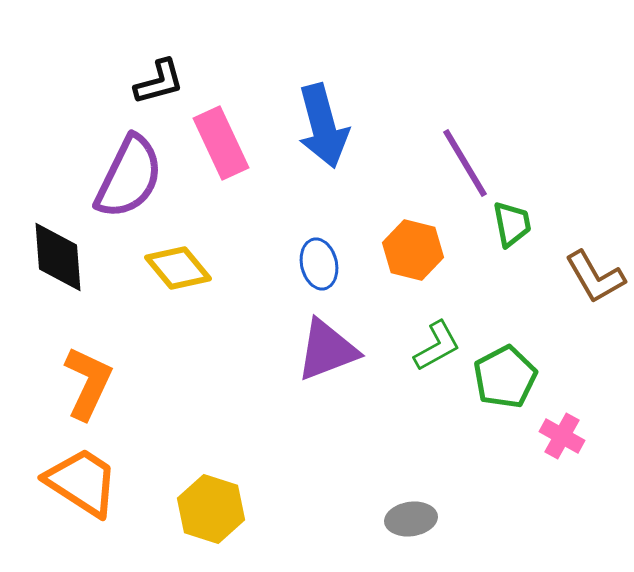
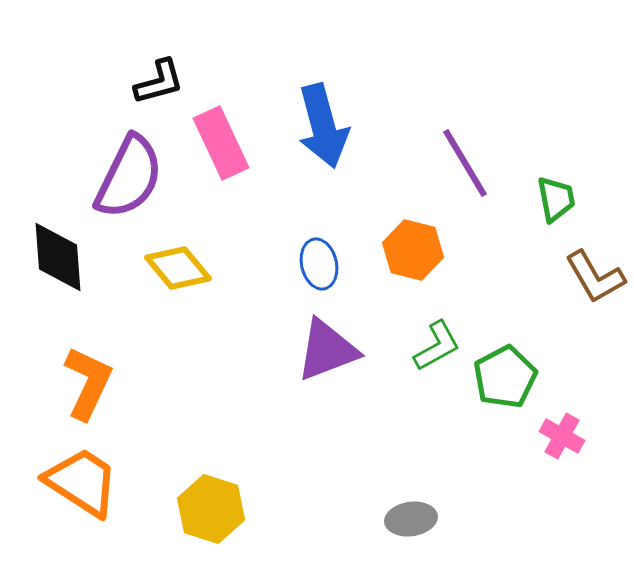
green trapezoid: moved 44 px right, 25 px up
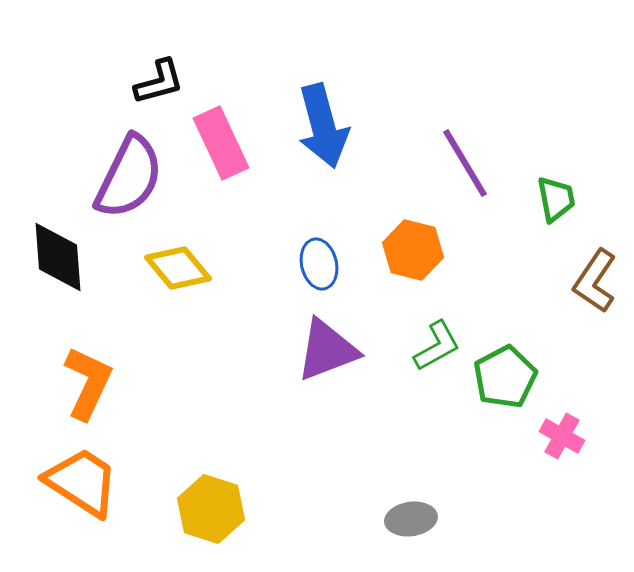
brown L-shape: moved 4 px down; rotated 64 degrees clockwise
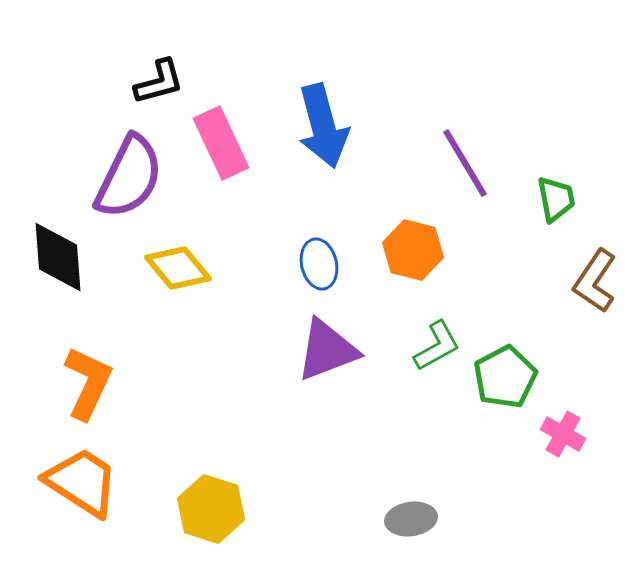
pink cross: moved 1 px right, 2 px up
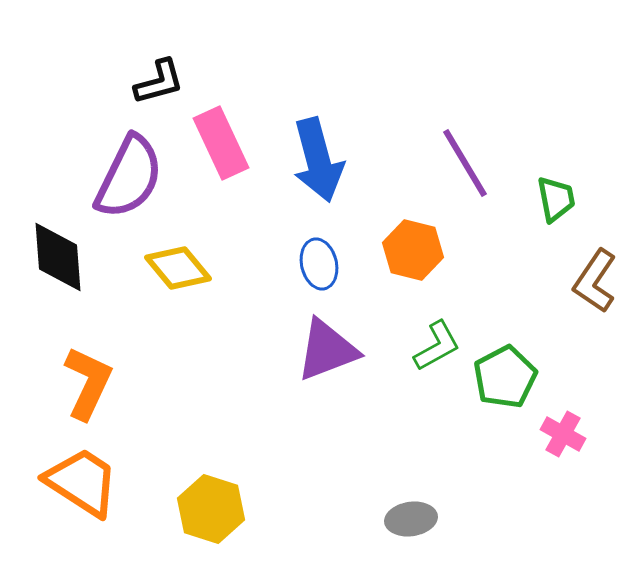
blue arrow: moved 5 px left, 34 px down
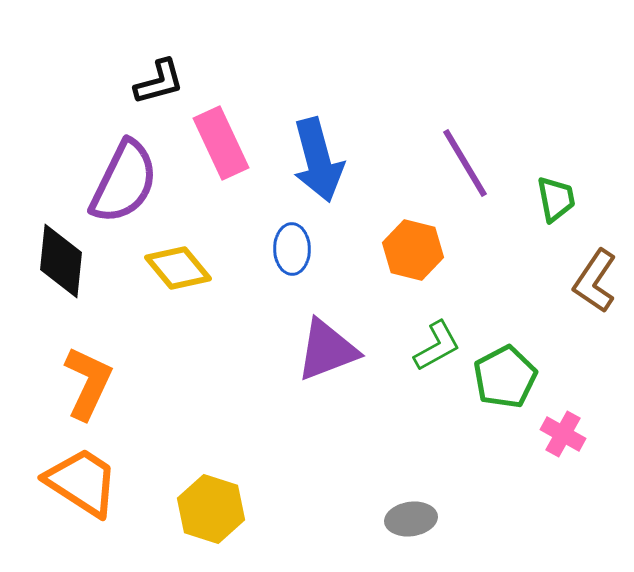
purple semicircle: moved 5 px left, 5 px down
black diamond: moved 3 px right, 4 px down; rotated 10 degrees clockwise
blue ellipse: moved 27 px left, 15 px up; rotated 12 degrees clockwise
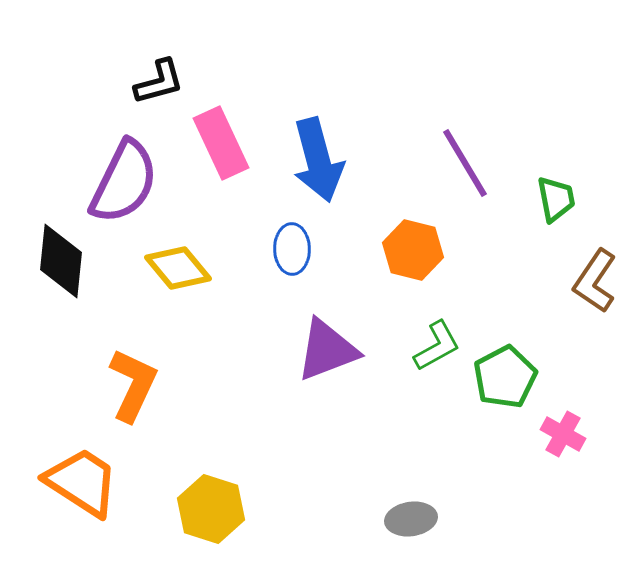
orange L-shape: moved 45 px right, 2 px down
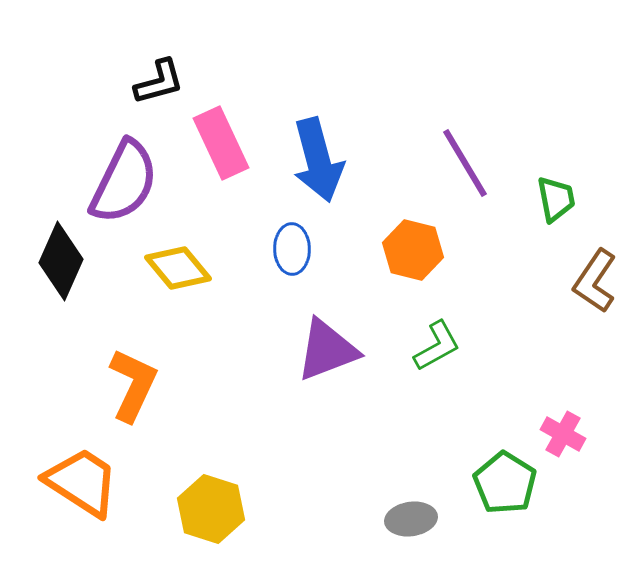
black diamond: rotated 18 degrees clockwise
green pentagon: moved 106 px down; rotated 12 degrees counterclockwise
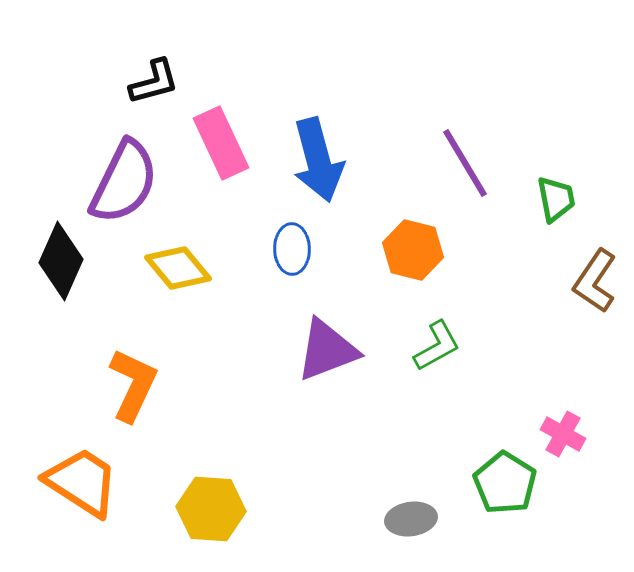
black L-shape: moved 5 px left
yellow hexagon: rotated 14 degrees counterclockwise
